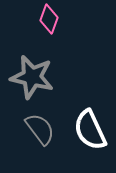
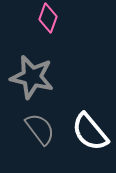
pink diamond: moved 1 px left, 1 px up
white semicircle: moved 2 px down; rotated 15 degrees counterclockwise
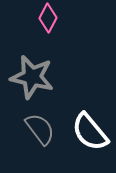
pink diamond: rotated 8 degrees clockwise
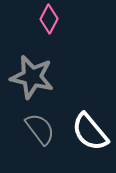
pink diamond: moved 1 px right, 1 px down
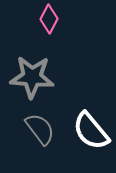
gray star: rotated 9 degrees counterclockwise
white semicircle: moved 1 px right, 1 px up
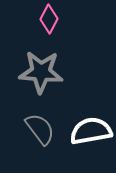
gray star: moved 9 px right, 5 px up
white semicircle: rotated 120 degrees clockwise
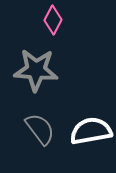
pink diamond: moved 4 px right, 1 px down
gray star: moved 5 px left, 2 px up
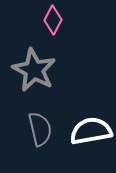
gray star: moved 2 px left; rotated 24 degrees clockwise
gray semicircle: rotated 24 degrees clockwise
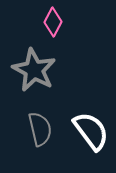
pink diamond: moved 2 px down
white semicircle: rotated 63 degrees clockwise
